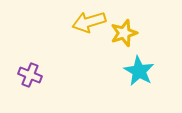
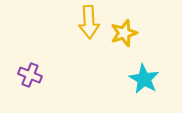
yellow arrow: rotated 76 degrees counterclockwise
cyan star: moved 5 px right, 8 px down
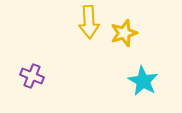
purple cross: moved 2 px right, 1 px down
cyan star: moved 1 px left, 2 px down
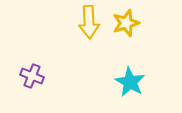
yellow star: moved 2 px right, 10 px up
cyan star: moved 13 px left, 1 px down
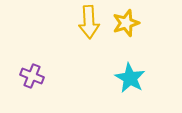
cyan star: moved 4 px up
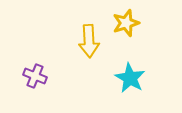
yellow arrow: moved 19 px down
purple cross: moved 3 px right
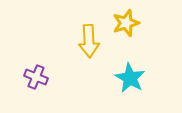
purple cross: moved 1 px right, 1 px down
